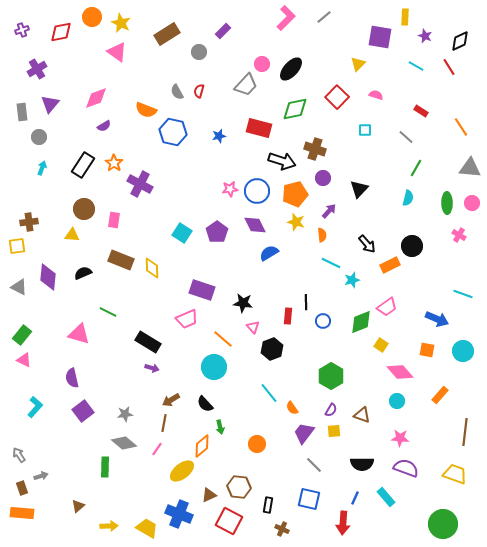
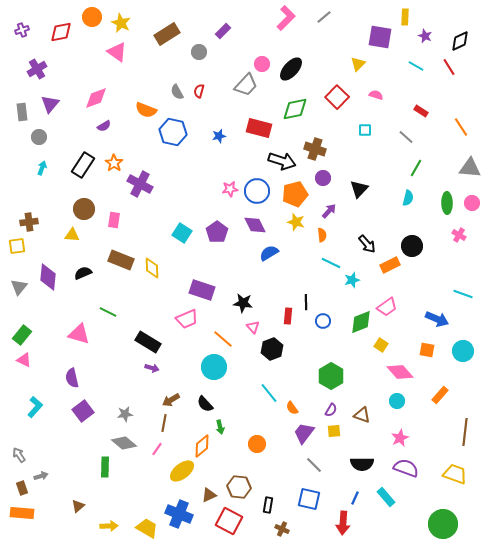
gray triangle at (19, 287): rotated 42 degrees clockwise
pink star at (400, 438): rotated 30 degrees counterclockwise
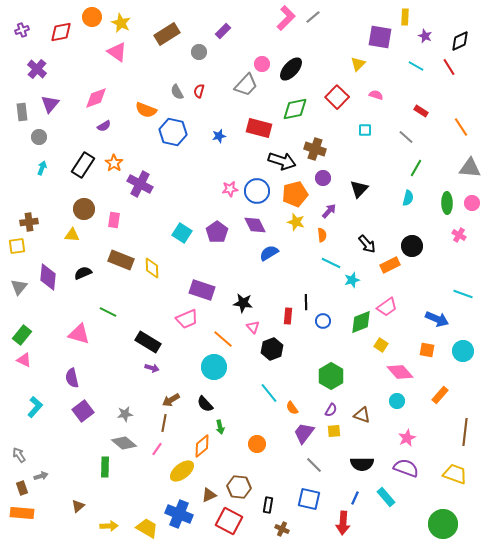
gray line at (324, 17): moved 11 px left
purple cross at (37, 69): rotated 18 degrees counterclockwise
pink star at (400, 438): moved 7 px right
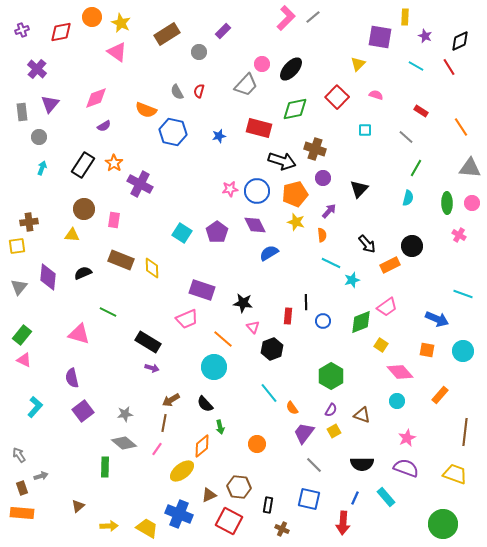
yellow square at (334, 431): rotated 24 degrees counterclockwise
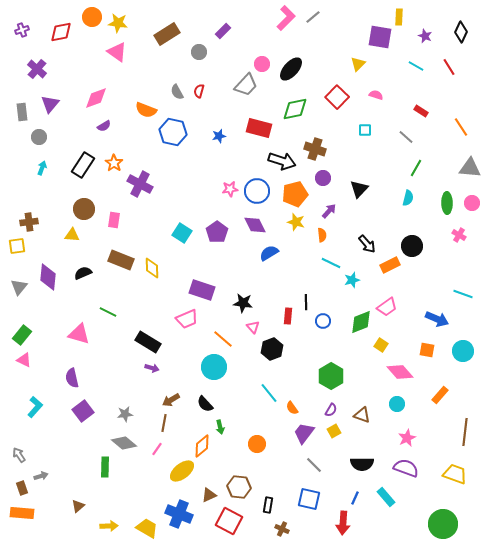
yellow rectangle at (405, 17): moved 6 px left
yellow star at (121, 23): moved 3 px left; rotated 18 degrees counterclockwise
black diamond at (460, 41): moved 1 px right, 9 px up; rotated 40 degrees counterclockwise
cyan circle at (397, 401): moved 3 px down
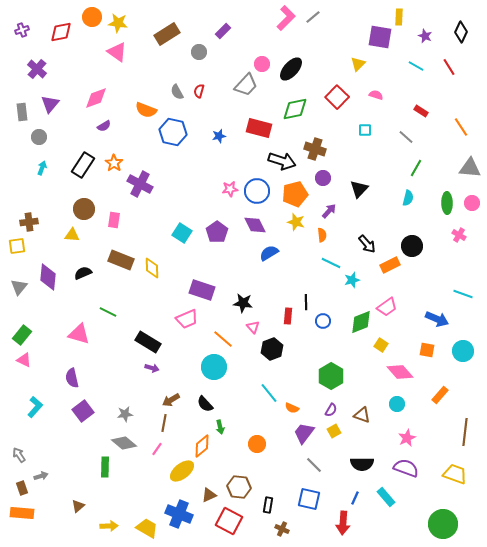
orange semicircle at (292, 408): rotated 32 degrees counterclockwise
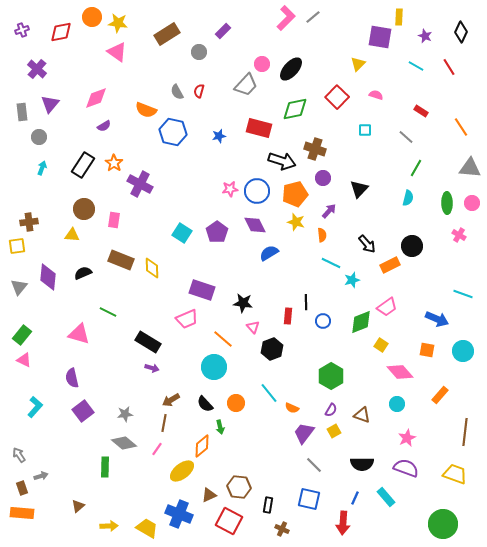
orange circle at (257, 444): moved 21 px left, 41 px up
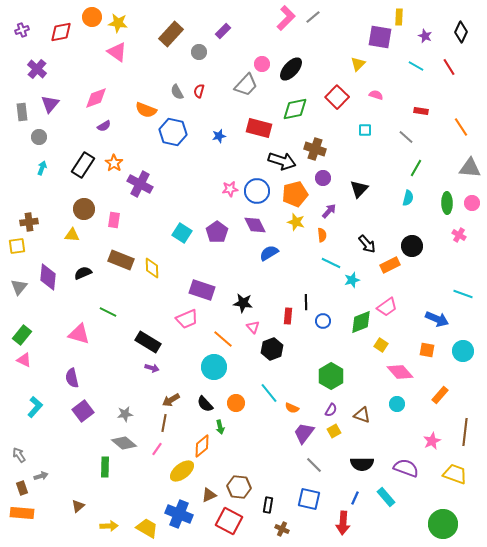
brown rectangle at (167, 34): moved 4 px right; rotated 15 degrees counterclockwise
red rectangle at (421, 111): rotated 24 degrees counterclockwise
pink star at (407, 438): moved 25 px right, 3 px down
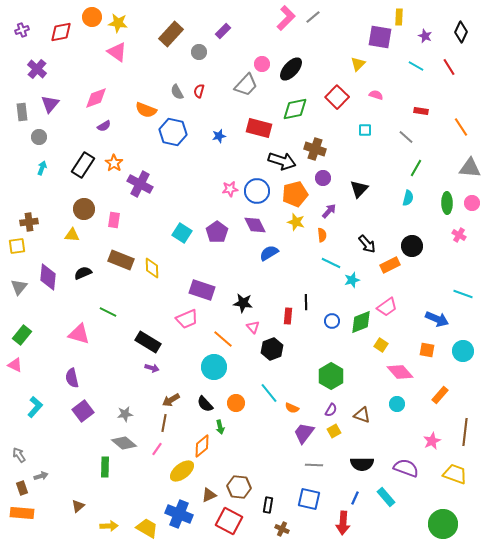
blue circle at (323, 321): moved 9 px right
pink triangle at (24, 360): moved 9 px left, 5 px down
gray line at (314, 465): rotated 42 degrees counterclockwise
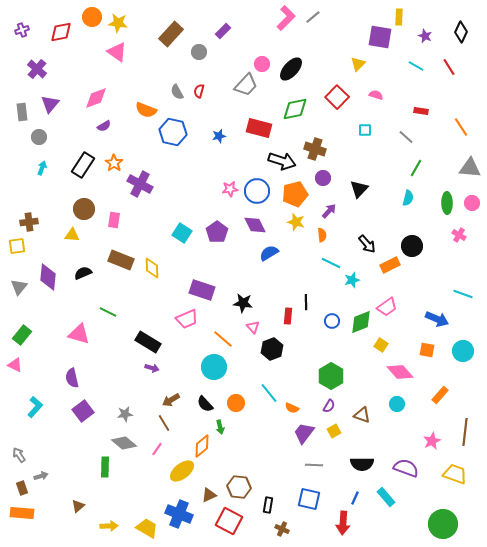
purple semicircle at (331, 410): moved 2 px left, 4 px up
brown line at (164, 423): rotated 42 degrees counterclockwise
